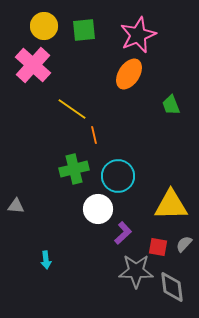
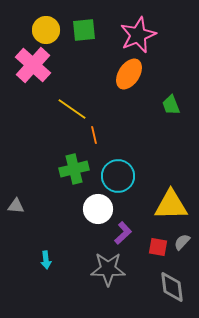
yellow circle: moved 2 px right, 4 px down
gray semicircle: moved 2 px left, 2 px up
gray star: moved 28 px left, 2 px up
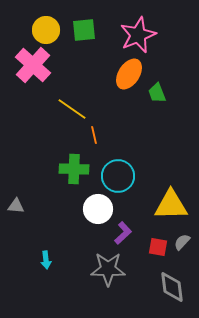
green trapezoid: moved 14 px left, 12 px up
green cross: rotated 16 degrees clockwise
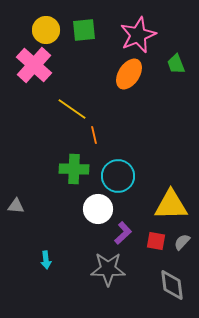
pink cross: moved 1 px right
green trapezoid: moved 19 px right, 29 px up
red square: moved 2 px left, 6 px up
gray diamond: moved 2 px up
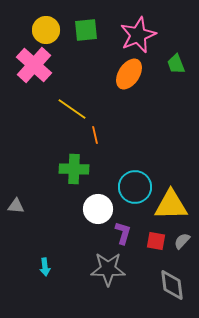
green square: moved 2 px right
orange line: moved 1 px right
cyan circle: moved 17 px right, 11 px down
purple L-shape: rotated 30 degrees counterclockwise
gray semicircle: moved 1 px up
cyan arrow: moved 1 px left, 7 px down
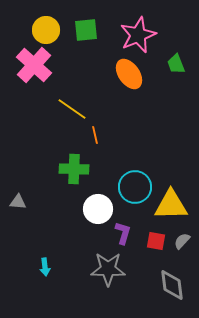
orange ellipse: rotated 68 degrees counterclockwise
gray triangle: moved 2 px right, 4 px up
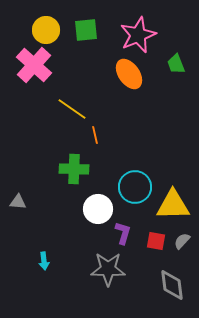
yellow triangle: moved 2 px right
cyan arrow: moved 1 px left, 6 px up
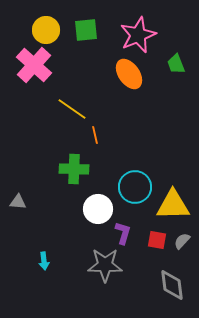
red square: moved 1 px right, 1 px up
gray star: moved 3 px left, 4 px up
